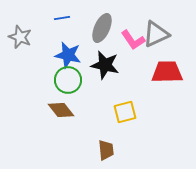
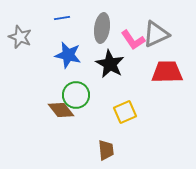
gray ellipse: rotated 16 degrees counterclockwise
black star: moved 5 px right, 1 px up; rotated 16 degrees clockwise
green circle: moved 8 px right, 15 px down
yellow square: rotated 10 degrees counterclockwise
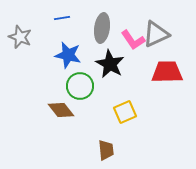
green circle: moved 4 px right, 9 px up
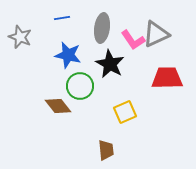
red trapezoid: moved 6 px down
brown diamond: moved 3 px left, 4 px up
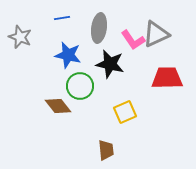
gray ellipse: moved 3 px left
black star: rotated 16 degrees counterclockwise
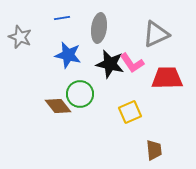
pink L-shape: moved 1 px left, 23 px down
green circle: moved 8 px down
yellow square: moved 5 px right
brown trapezoid: moved 48 px right
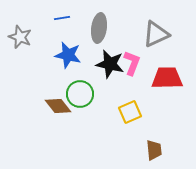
pink L-shape: rotated 125 degrees counterclockwise
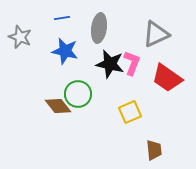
blue star: moved 3 px left, 4 px up
red trapezoid: rotated 144 degrees counterclockwise
green circle: moved 2 px left
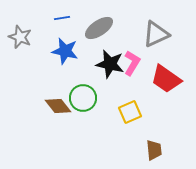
gray ellipse: rotated 48 degrees clockwise
pink L-shape: rotated 10 degrees clockwise
red trapezoid: moved 1 px left, 1 px down
green circle: moved 5 px right, 4 px down
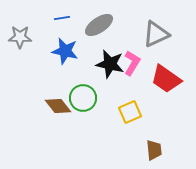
gray ellipse: moved 3 px up
gray star: rotated 20 degrees counterclockwise
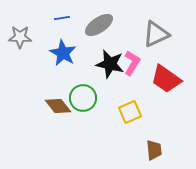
blue star: moved 2 px left, 2 px down; rotated 16 degrees clockwise
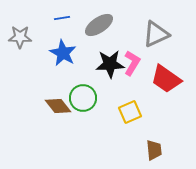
black star: rotated 16 degrees counterclockwise
